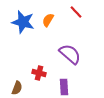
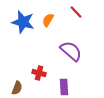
purple semicircle: moved 1 px right, 3 px up
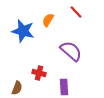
blue star: moved 9 px down
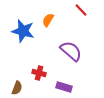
red line: moved 5 px right, 2 px up
purple rectangle: rotated 70 degrees counterclockwise
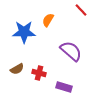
blue star: moved 1 px right, 1 px down; rotated 15 degrees counterclockwise
brown semicircle: moved 19 px up; rotated 40 degrees clockwise
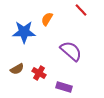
orange semicircle: moved 1 px left, 1 px up
red cross: rotated 16 degrees clockwise
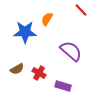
blue star: moved 1 px right
purple rectangle: moved 1 px left, 1 px up
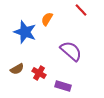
blue star: rotated 20 degrees clockwise
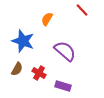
red line: moved 1 px right
blue star: moved 2 px left, 9 px down
purple semicircle: moved 6 px left
brown semicircle: rotated 32 degrees counterclockwise
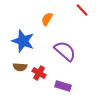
brown semicircle: moved 3 px right, 2 px up; rotated 64 degrees clockwise
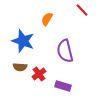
purple semicircle: rotated 145 degrees counterclockwise
red cross: moved 1 px down; rotated 24 degrees clockwise
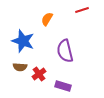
red line: rotated 64 degrees counterclockwise
